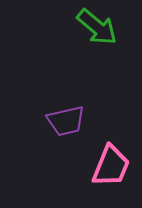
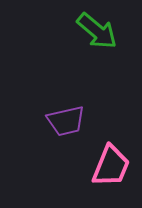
green arrow: moved 4 px down
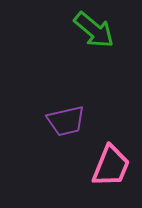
green arrow: moved 3 px left, 1 px up
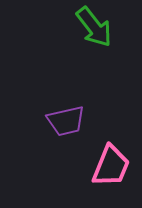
green arrow: moved 3 px up; rotated 12 degrees clockwise
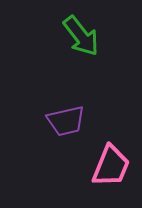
green arrow: moved 13 px left, 9 px down
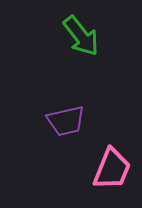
pink trapezoid: moved 1 px right, 3 px down
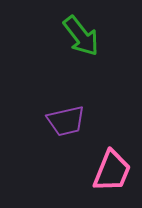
pink trapezoid: moved 2 px down
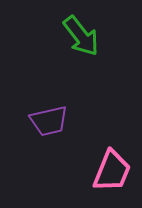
purple trapezoid: moved 17 px left
